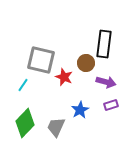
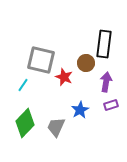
purple arrow: rotated 96 degrees counterclockwise
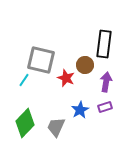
brown circle: moved 1 px left, 2 px down
red star: moved 2 px right, 1 px down
cyan line: moved 1 px right, 5 px up
purple rectangle: moved 6 px left, 2 px down
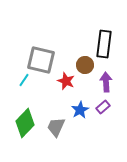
red star: moved 3 px down
purple arrow: rotated 12 degrees counterclockwise
purple rectangle: moved 2 px left; rotated 24 degrees counterclockwise
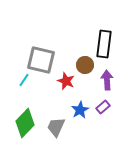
purple arrow: moved 1 px right, 2 px up
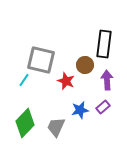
blue star: rotated 18 degrees clockwise
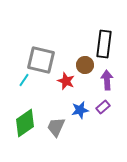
green diamond: rotated 12 degrees clockwise
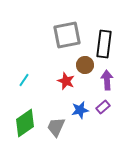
gray square: moved 26 px right, 25 px up; rotated 24 degrees counterclockwise
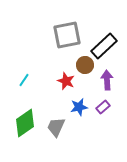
black rectangle: moved 2 px down; rotated 40 degrees clockwise
blue star: moved 1 px left, 3 px up
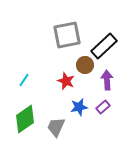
green diamond: moved 4 px up
